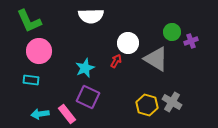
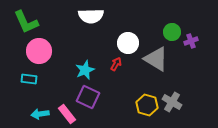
green L-shape: moved 3 px left, 1 px down
red arrow: moved 3 px down
cyan star: moved 2 px down
cyan rectangle: moved 2 px left, 1 px up
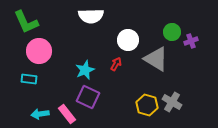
white circle: moved 3 px up
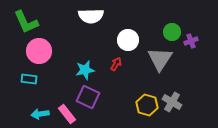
gray triangle: moved 4 px right; rotated 32 degrees clockwise
cyan star: rotated 12 degrees clockwise
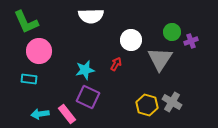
white circle: moved 3 px right
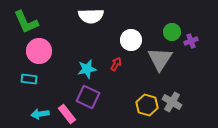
cyan star: moved 2 px right, 1 px up
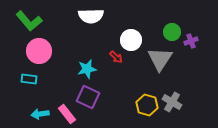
green L-shape: moved 3 px right, 1 px up; rotated 16 degrees counterclockwise
red arrow: moved 7 px up; rotated 104 degrees clockwise
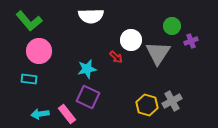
green circle: moved 6 px up
gray triangle: moved 2 px left, 6 px up
gray cross: moved 1 px up; rotated 30 degrees clockwise
